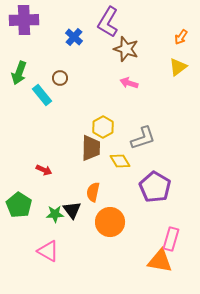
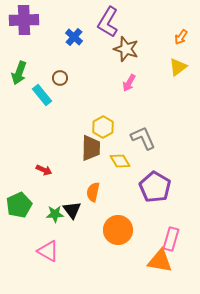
pink arrow: rotated 78 degrees counterclockwise
gray L-shape: rotated 96 degrees counterclockwise
green pentagon: rotated 15 degrees clockwise
orange circle: moved 8 px right, 8 px down
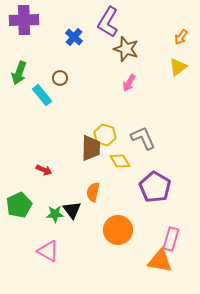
yellow hexagon: moved 2 px right, 8 px down; rotated 15 degrees counterclockwise
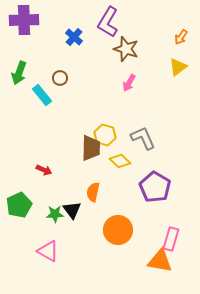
yellow diamond: rotated 15 degrees counterclockwise
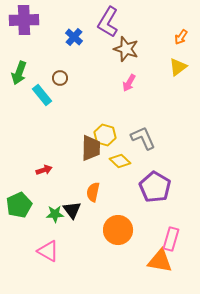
red arrow: rotated 42 degrees counterclockwise
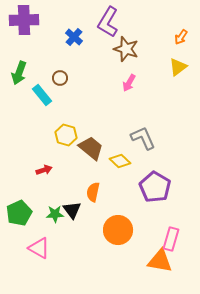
yellow hexagon: moved 39 px left
brown trapezoid: rotated 52 degrees counterclockwise
green pentagon: moved 8 px down
pink triangle: moved 9 px left, 3 px up
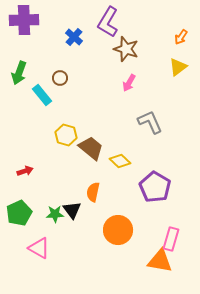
gray L-shape: moved 7 px right, 16 px up
red arrow: moved 19 px left, 1 px down
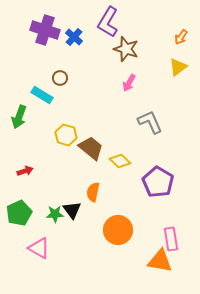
purple cross: moved 21 px right, 10 px down; rotated 20 degrees clockwise
green arrow: moved 44 px down
cyan rectangle: rotated 20 degrees counterclockwise
purple pentagon: moved 3 px right, 5 px up
pink rectangle: rotated 25 degrees counterclockwise
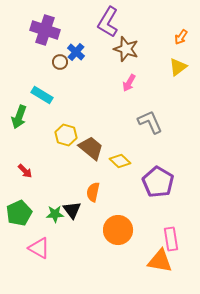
blue cross: moved 2 px right, 15 px down
brown circle: moved 16 px up
red arrow: rotated 63 degrees clockwise
